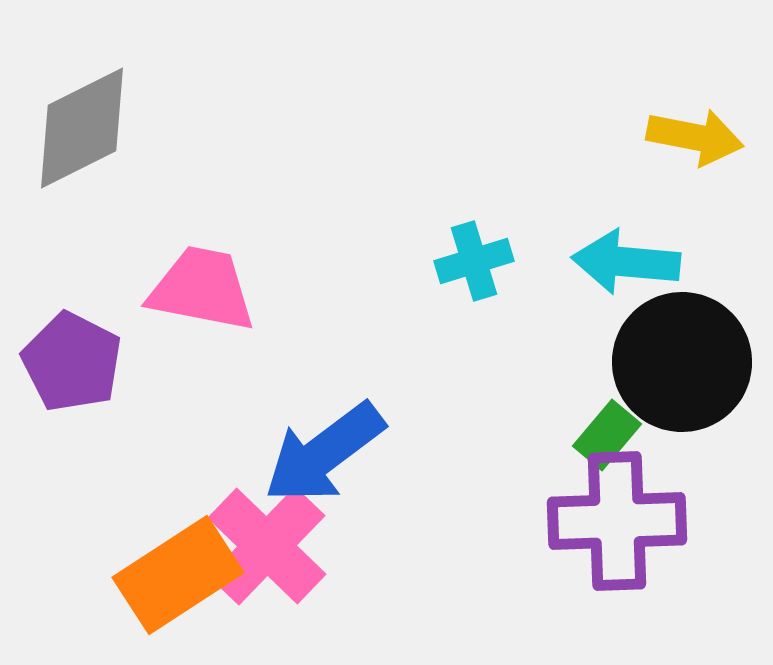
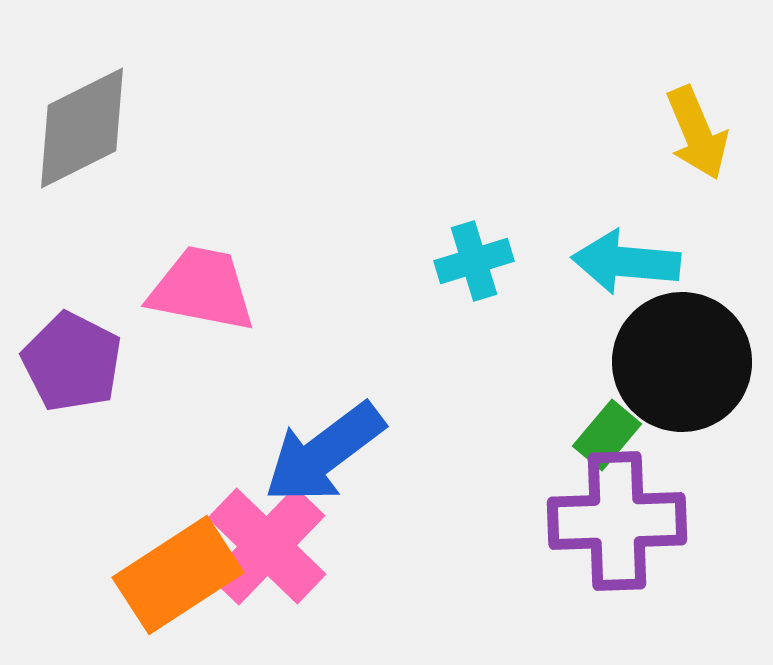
yellow arrow: moved 2 px right, 4 px up; rotated 56 degrees clockwise
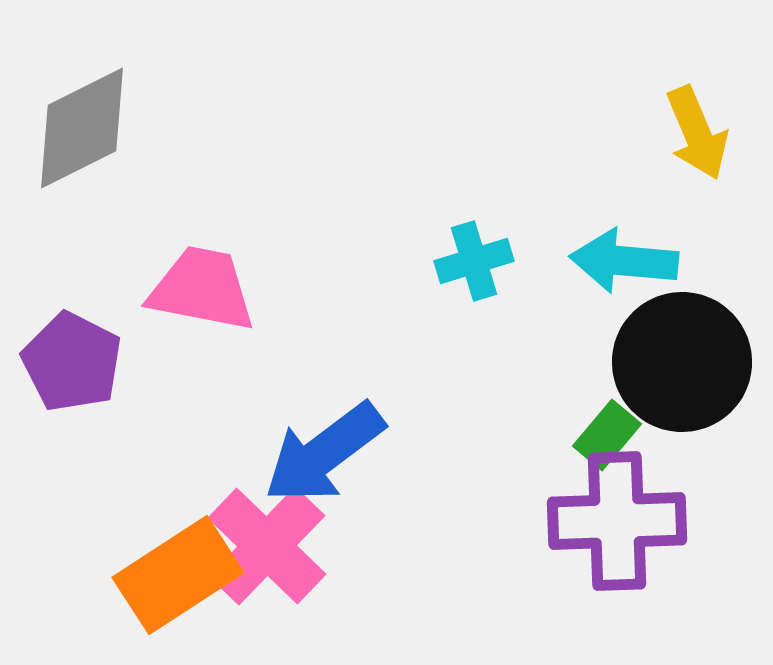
cyan arrow: moved 2 px left, 1 px up
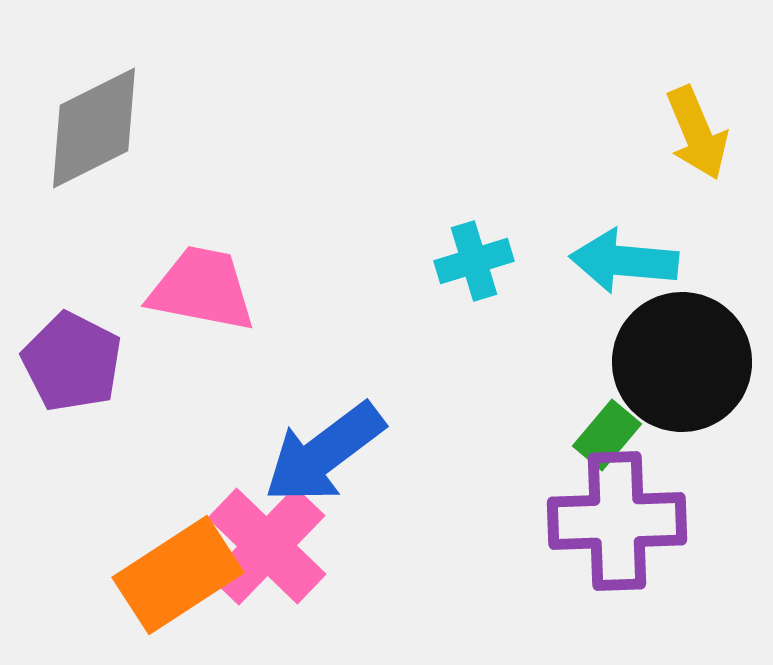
gray diamond: moved 12 px right
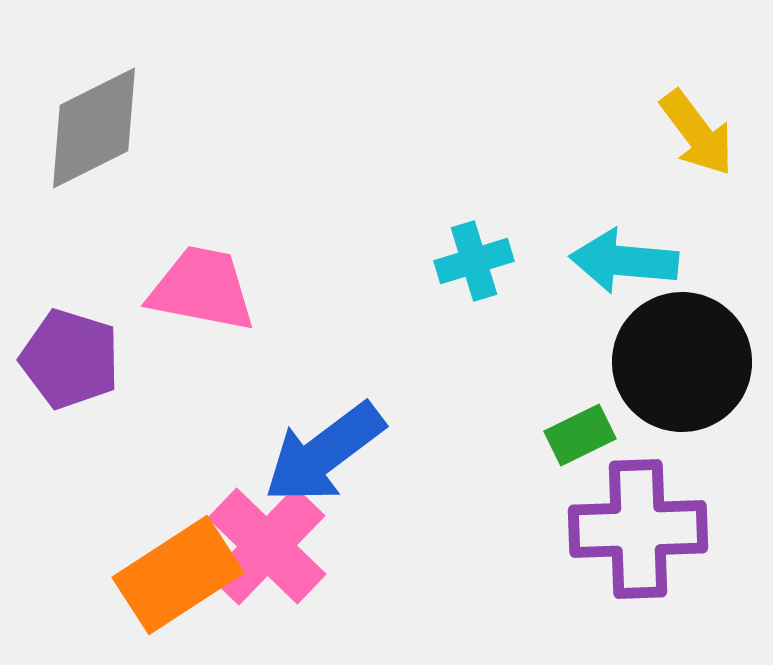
yellow arrow: rotated 14 degrees counterclockwise
purple pentagon: moved 2 px left, 3 px up; rotated 10 degrees counterclockwise
green rectangle: moved 27 px left; rotated 24 degrees clockwise
purple cross: moved 21 px right, 8 px down
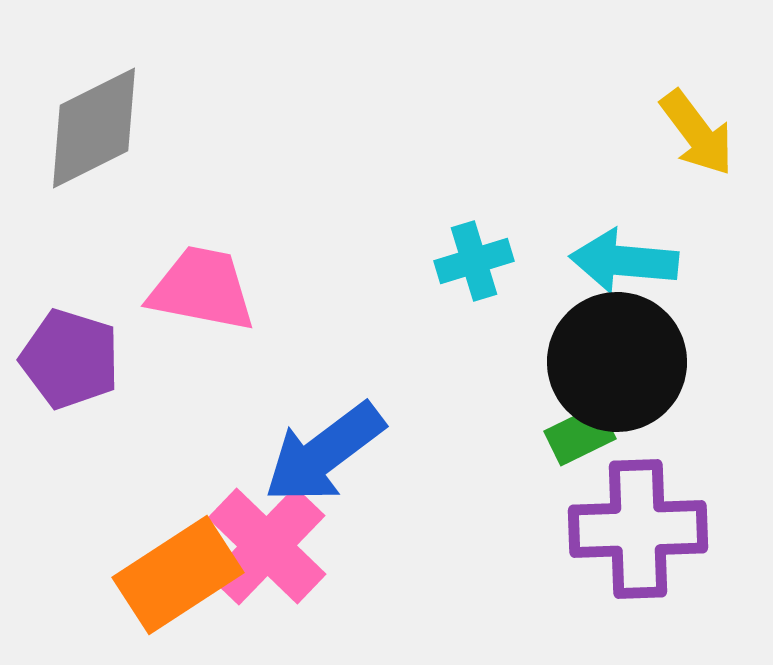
black circle: moved 65 px left
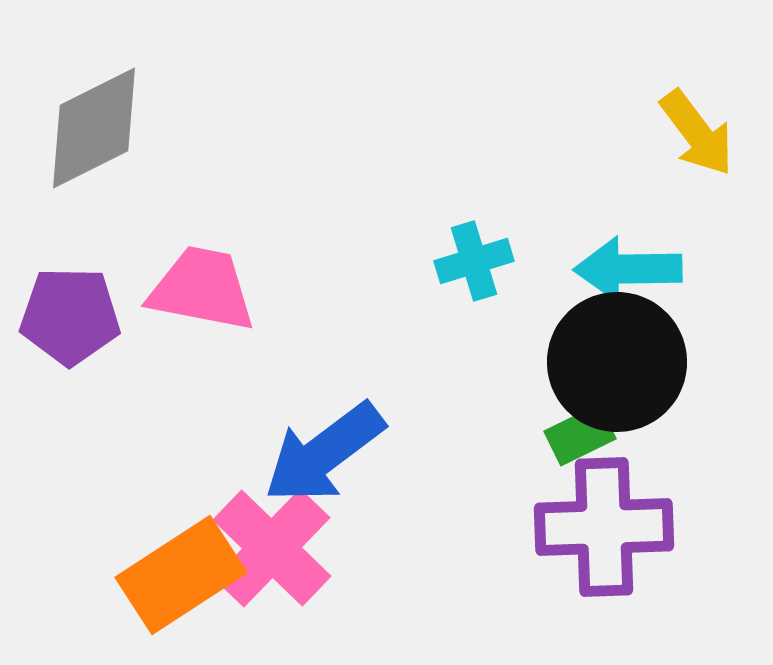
cyan arrow: moved 4 px right, 8 px down; rotated 6 degrees counterclockwise
purple pentagon: moved 43 px up; rotated 16 degrees counterclockwise
purple cross: moved 34 px left, 2 px up
pink cross: moved 5 px right, 2 px down
orange rectangle: moved 3 px right
